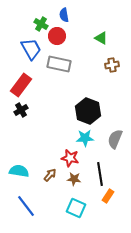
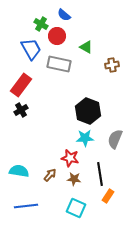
blue semicircle: rotated 40 degrees counterclockwise
green triangle: moved 15 px left, 9 px down
blue line: rotated 60 degrees counterclockwise
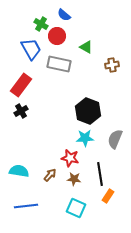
black cross: moved 1 px down
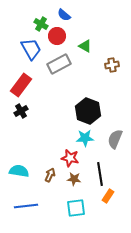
green triangle: moved 1 px left, 1 px up
gray rectangle: rotated 40 degrees counterclockwise
brown arrow: rotated 16 degrees counterclockwise
cyan square: rotated 30 degrees counterclockwise
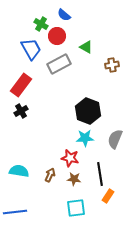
green triangle: moved 1 px right, 1 px down
blue line: moved 11 px left, 6 px down
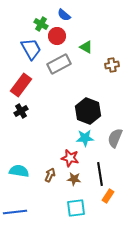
gray semicircle: moved 1 px up
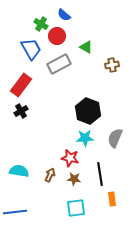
orange rectangle: moved 4 px right, 3 px down; rotated 40 degrees counterclockwise
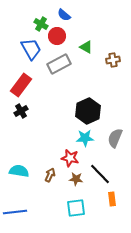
brown cross: moved 1 px right, 5 px up
black hexagon: rotated 15 degrees clockwise
black line: rotated 35 degrees counterclockwise
brown star: moved 2 px right
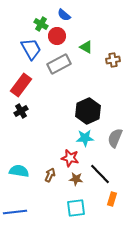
orange rectangle: rotated 24 degrees clockwise
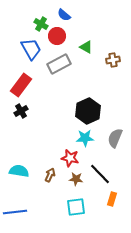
cyan square: moved 1 px up
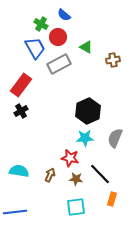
red circle: moved 1 px right, 1 px down
blue trapezoid: moved 4 px right, 1 px up
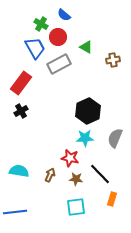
red rectangle: moved 2 px up
